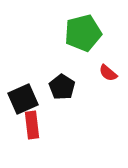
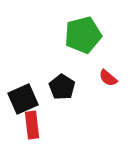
green pentagon: moved 2 px down
red semicircle: moved 5 px down
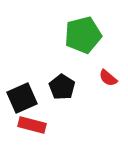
black square: moved 1 px left, 1 px up
red rectangle: rotated 68 degrees counterclockwise
